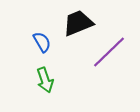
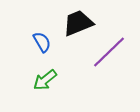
green arrow: rotated 70 degrees clockwise
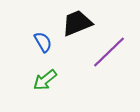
black trapezoid: moved 1 px left
blue semicircle: moved 1 px right
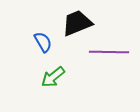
purple line: rotated 45 degrees clockwise
green arrow: moved 8 px right, 3 px up
